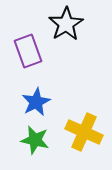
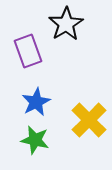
yellow cross: moved 5 px right, 12 px up; rotated 21 degrees clockwise
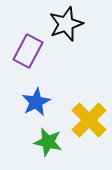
black star: rotated 12 degrees clockwise
purple rectangle: rotated 48 degrees clockwise
green star: moved 13 px right, 2 px down
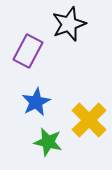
black star: moved 3 px right
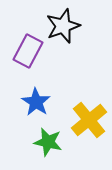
black star: moved 6 px left, 2 px down
blue star: rotated 12 degrees counterclockwise
yellow cross: rotated 6 degrees clockwise
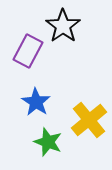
black star: rotated 16 degrees counterclockwise
green star: rotated 8 degrees clockwise
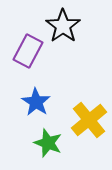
green star: moved 1 px down
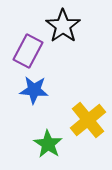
blue star: moved 2 px left, 12 px up; rotated 28 degrees counterclockwise
yellow cross: moved 1 px left
green star: moved 1 px down; rotated 12 degrees clockwise
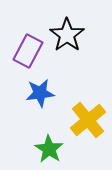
black star: moved 4 px right, 9 px down
blue star: moved 6 px right, 3 px down; rotated 12 degrees counterclockwise
green star: moved 1 px right, 5 px down
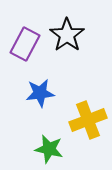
purple rectangle: moved 3 px left, 7 px up
yellow cross: rotated 18 degrees clockwise
green star: rotated 20 degrees counterclockwise
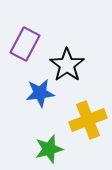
black star: moved 30 px down
green star: rotated 28 degrees counterclockwise
